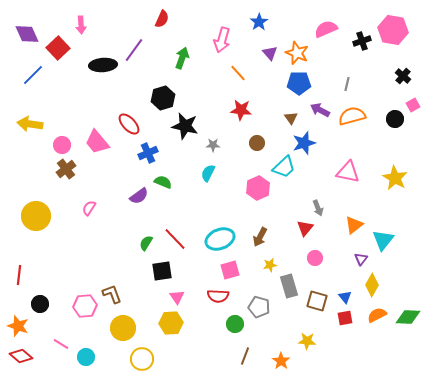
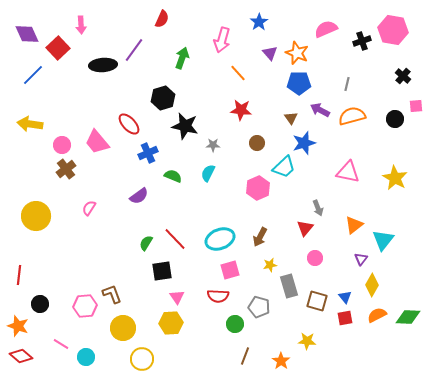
pink square at (413, 105): moved 3 px right, 1 px down; rotated 24 degrees clockwise
green semicircle at (163, 182): moved 10 px right, 6 px up
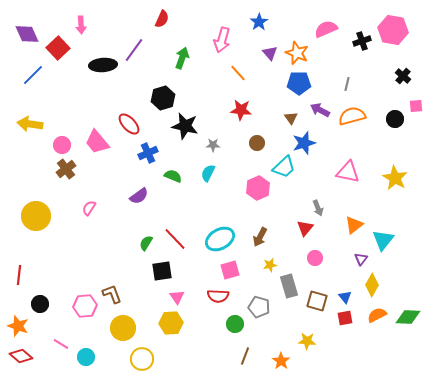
cyan ellipse at (220, 239): rotated 8 degrees counterclockwise
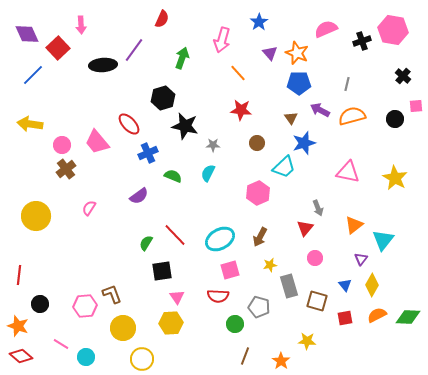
pink hexagon at (258, 188): moved 5 px down
red line at (175, 239): moved 4 px up
blue triangle at (345, 297): moved 12 px up
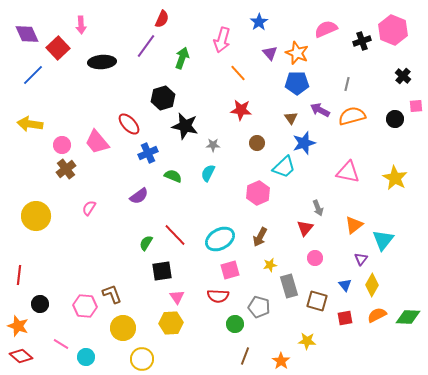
pink hexagon at (393, 30): rotated 12 degrees clockwise
purple line at (134, 50): moved 12 px right, 4 px up
black ellipse at (103, 65): moved 1 px left, 3 px up
blue pentagon at (299, 83): moved 2 px left
pink hexagon at (85, 306): rotated 10 degrees clockwise
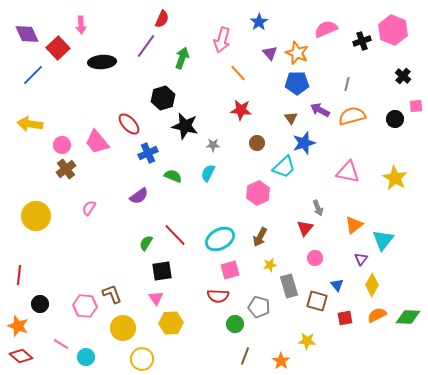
blue triangle at (345, 285): moved 8 px left
pink triangle at (177, 297): moved 21 px left, 1 px down
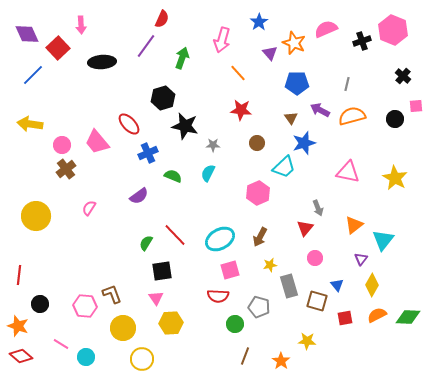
orange star at (297, 53): moved 3 px left, 10 px up
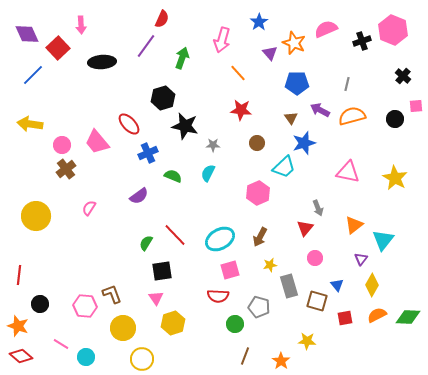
yellow hexagon at (171, 323): moved 2 px right; rotated 15 degrees counterclockwise
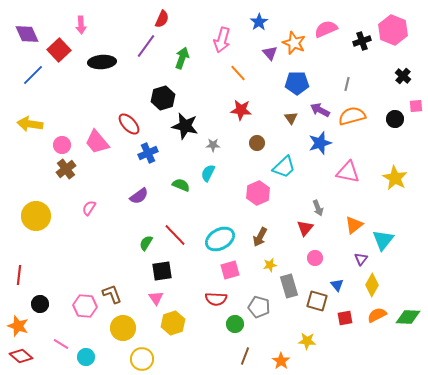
red square at (58, 48): moved 1 px right, 2 px down
blue star at (304, 143): moved 16 px right
green semicircle at (173, 176): moved 8 px right, 9 px down
red semicircle at (218, 296): moved 2 px left, 3 px down
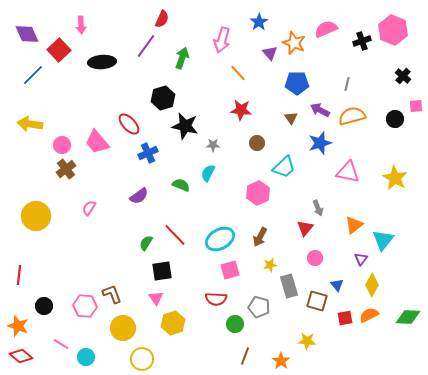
black circle at (40, 304): moved 4 px right, 2 px down
orange semicircle at (377, 315): moved 8 px left
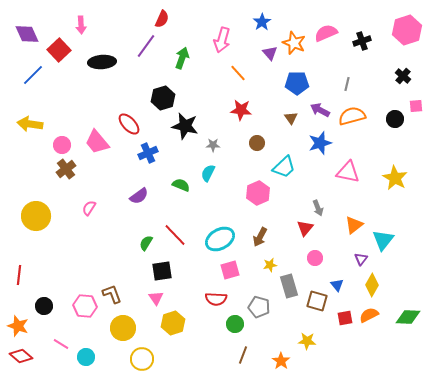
blue star at (259, 22): moved 3 px right
pink semicircle at (326, 29): moved 4 px down
pink hexagon at (393, 30): moved 14 px right; rotated 20 degrees clockwise
brown line at (245, 356): moved 2 px left, 1 px up
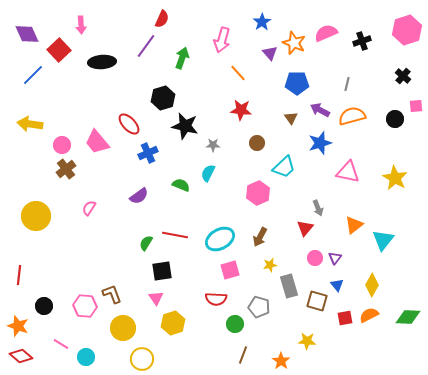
red line at (175, 235): rotated 35 degrees counterclockwise
purple triangle at (361, 259): moved 26 px left, 1 px up
